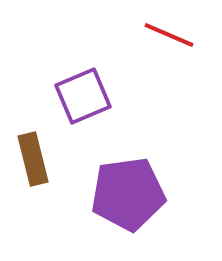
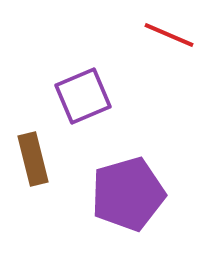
purple pentagon: rotated 8 degrees counterclockwise
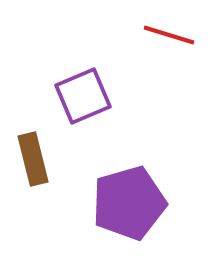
red line: rotated 6 degrees counterclockwise
purple pentagon: moved 1 px right, 9 px down
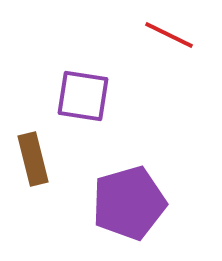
red line: rotated 9 degrees clockwise
purple square: rotated 32 degrees clockwise
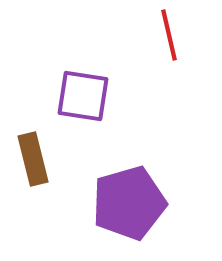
red line: rotated 51 degrees clockwise
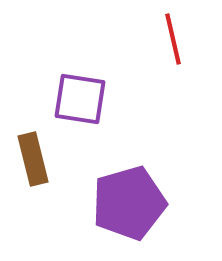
red line: moved 4 px right, 4 px down
purple square: moved 3 px left, 3 px down
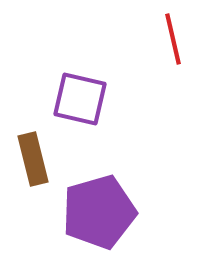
purple square: rotated 4 degrees clockwise
purple pentagon: moved 30 px left, 9 px down
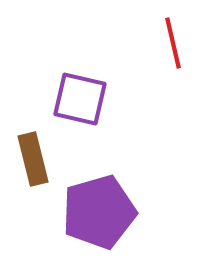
red line: moved 4 px down
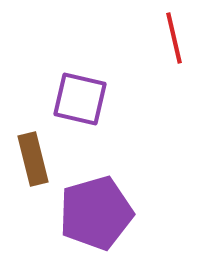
red line: moved 1 px right, 5 px up
purple pentagon: moved 3 px left, 1 px down
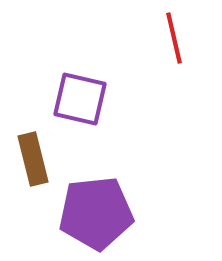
purple pentagon: rotated 10 degrees clockwise
